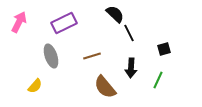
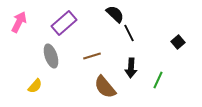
purple rectangle: rotated 15 degrees counterclockwise
black square: moved 14 px right, 7 px up; rotated 24 degrees counterclockwise
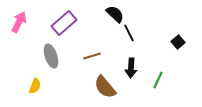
yellow semicircle: rotated 21 degrees counterclockwise
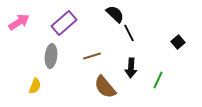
pink arrow: rotated 30 degrees clockwise
gray ellipse: rotated 25 degrees clockwise
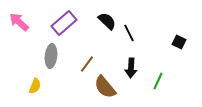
black semicircle: moved 8 px left, 7 px down
pink arrow: rotated 105 degrees counterclockwise
black square: moved 1 px right; rotated 24 degrees counterclockwise
brown line: moved 5 px left, 8 px down; rotated 36 degrees counterclockwise
green line: moved 1 px down
